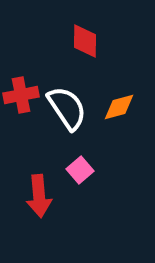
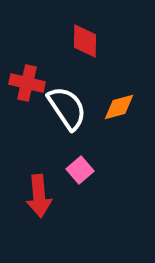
red cross: moved 6 px right, 12 px up; rotated 24 degrees clockwise
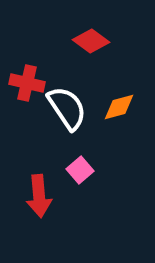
red diamond: moved 6 px right; rotated 54 degrees counterclockwise
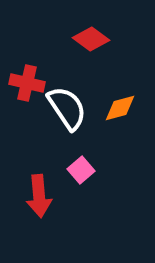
red diamond: moved 2 px up
orange diamond: moved 1 px right, 1 px down
pink square: moved 1 px right
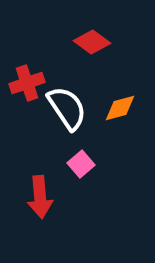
red diamond: moved 1 px right, 3 px down
red cross: rotated 32 degrees counterclockwise
pink square: moved 6 px up
red arrow: moved 1 px right, 1 px down
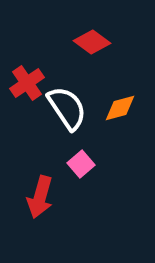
red cross: rotated 16 degrees counterclockwise
red arrow: rotated 21 degrees clockwise
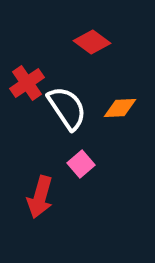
orange diamond: rotated 12 degrees clockwise
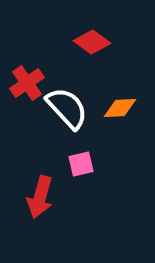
white semicircle: rotated 9 degrees counterclockwise
pink square: rotated 28 degrees clockwise
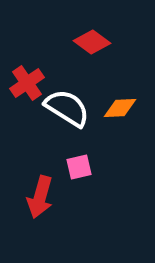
white semicircle: rotated 15 degrees counterclockwise
pink square: moved 2 px left, 3 px down
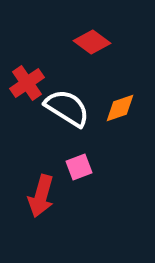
orange diamond: rotated 16 degrees counterclockwise
pink square: rotated 8 degrees counterclockwise
red arrow: moved 1 px right, 1 px up
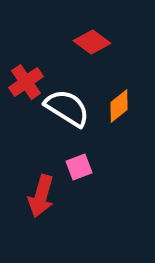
red cross: moved 1 px left, 1 px up
orange diamond: moved 1 px left, 2 px up; rotated 20 degrees counterclockwise
